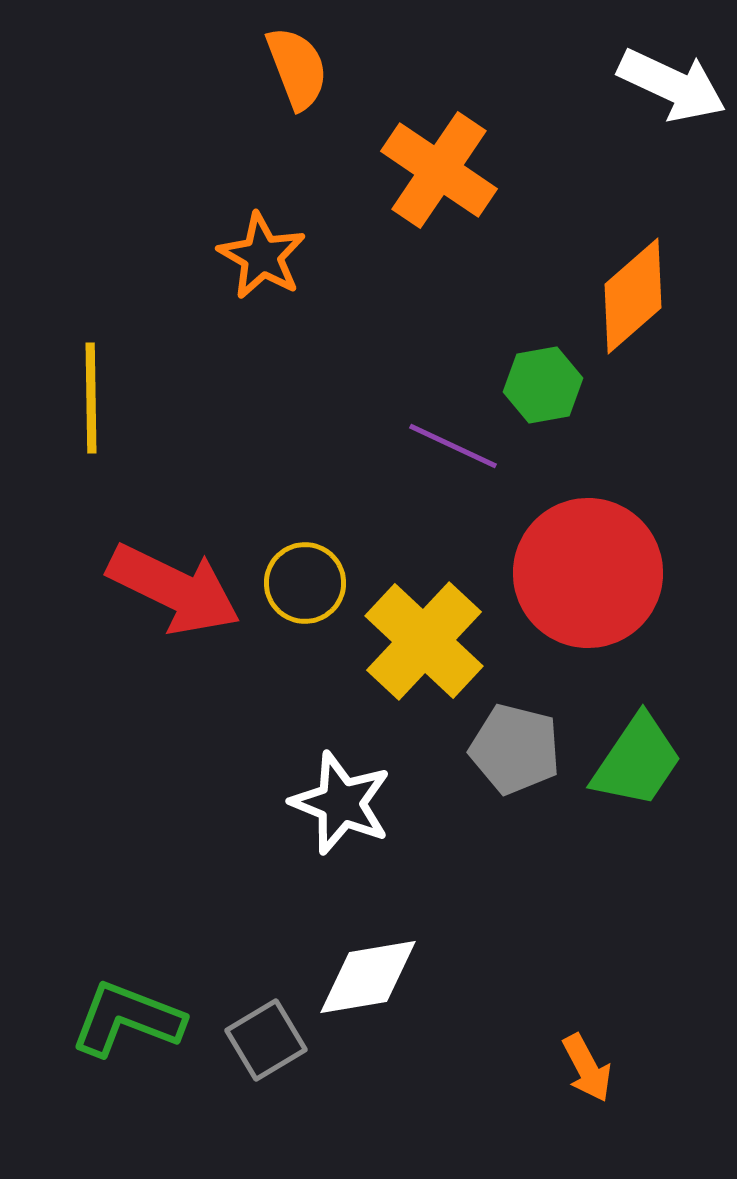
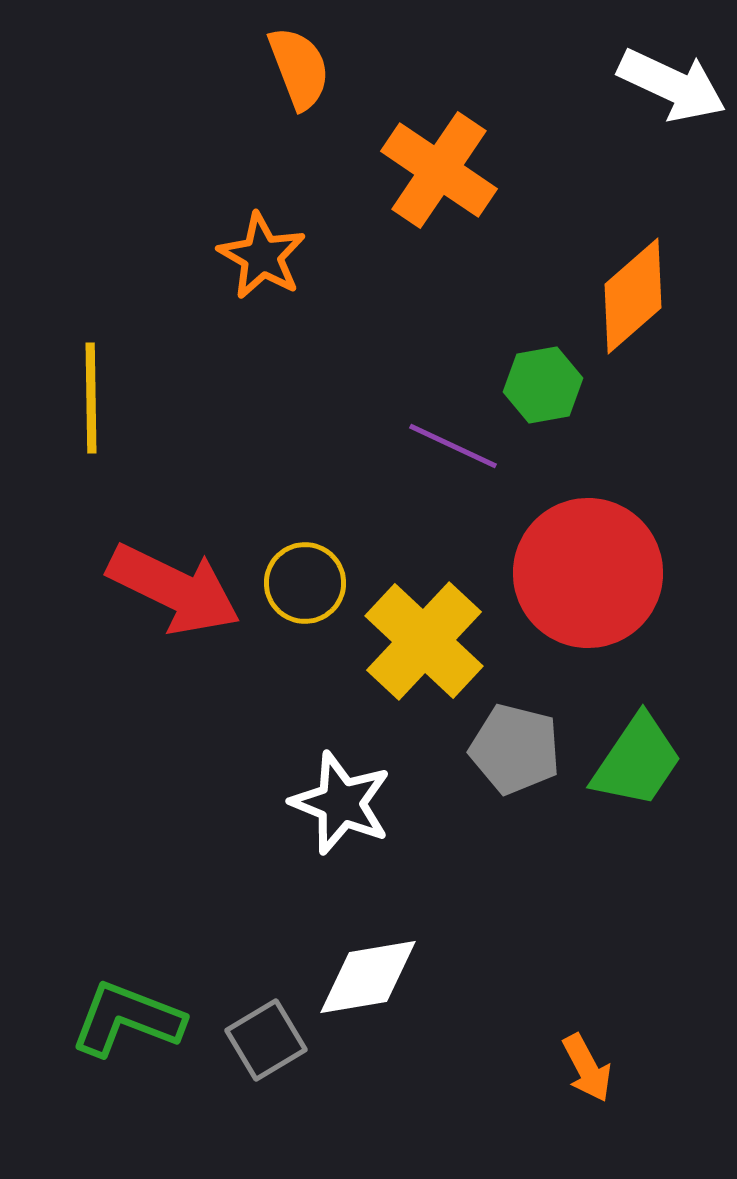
orange semicircle: moved 2 px right
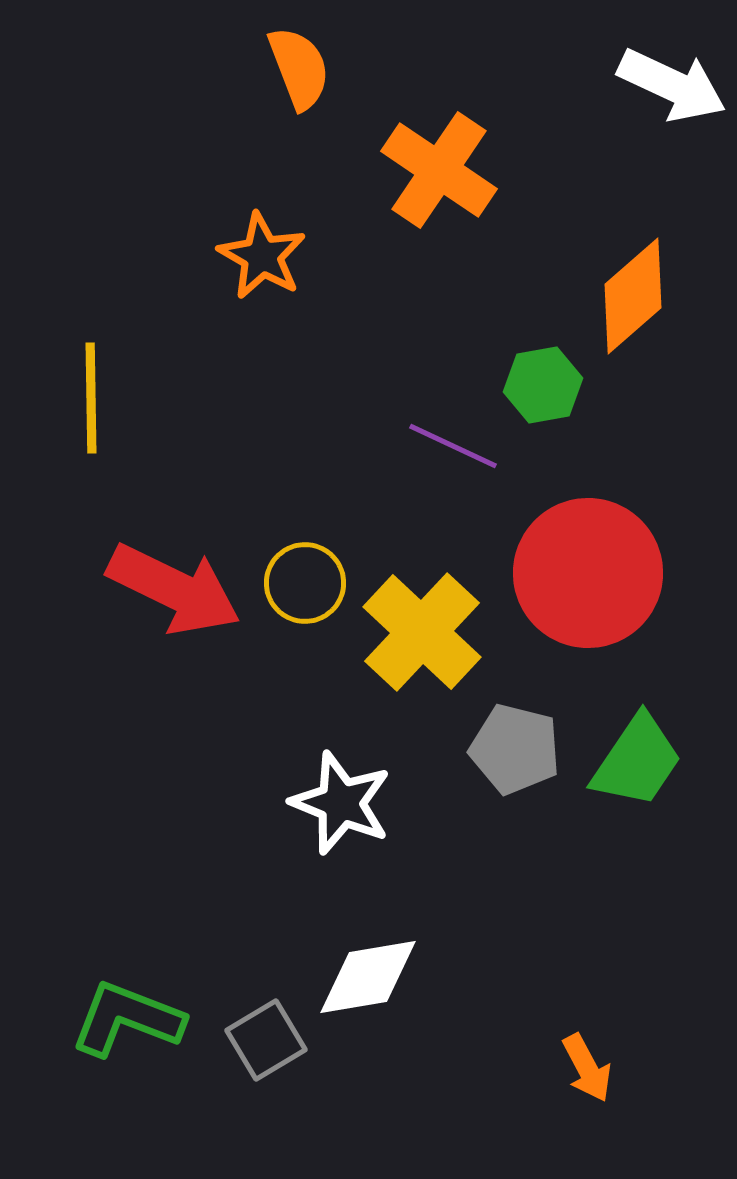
yellow cross: moved 2 px left, 9 px up
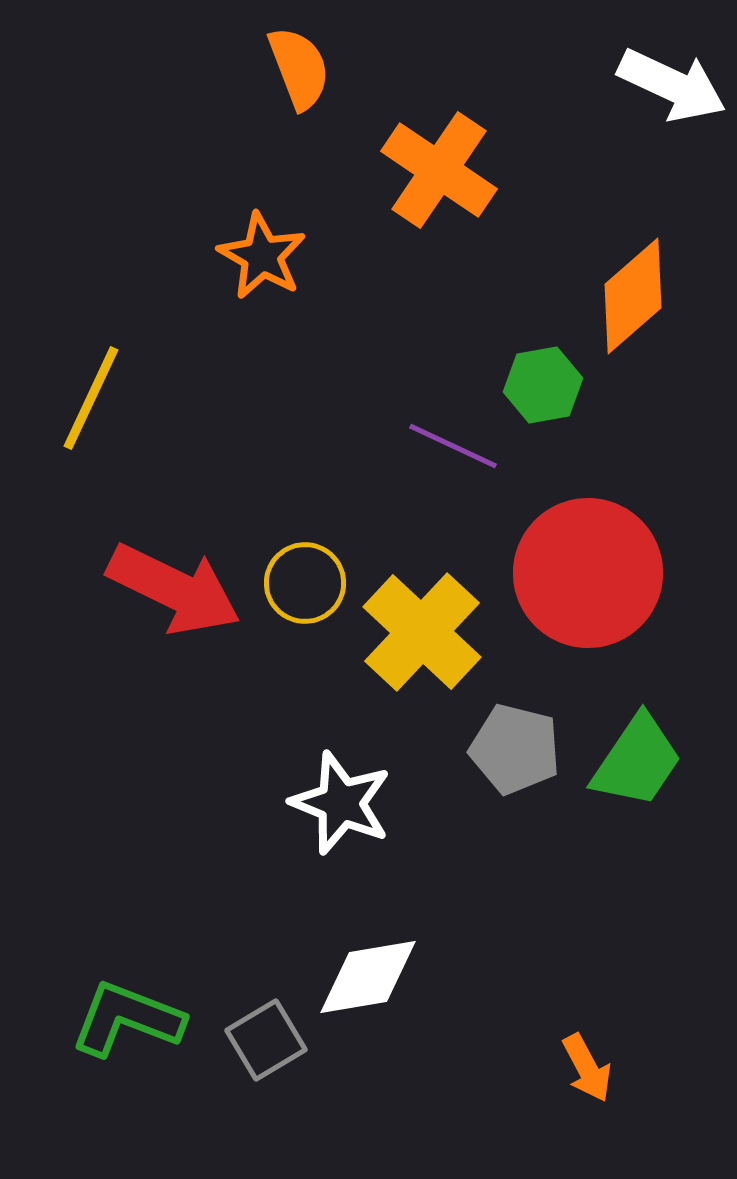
yellow line: rotated 26 degrees clockwise
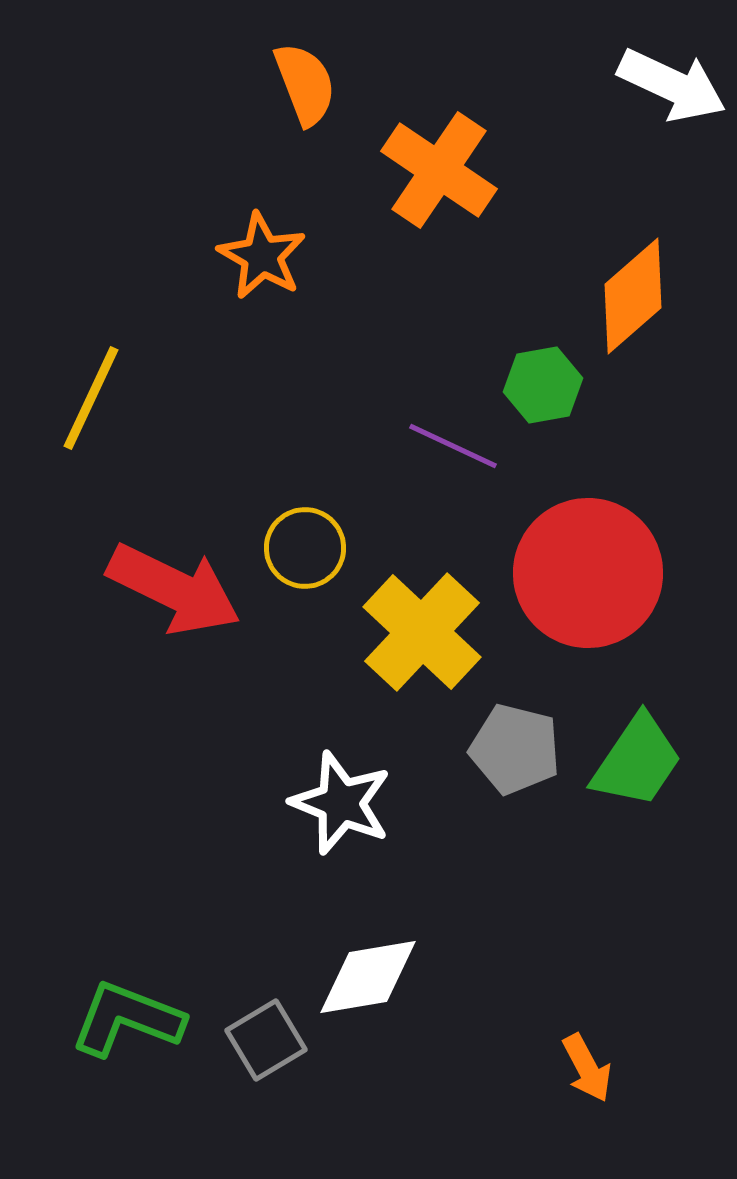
orange semicircle: moved 6 px right, 16 px down
yellow circle: moved 35 px up
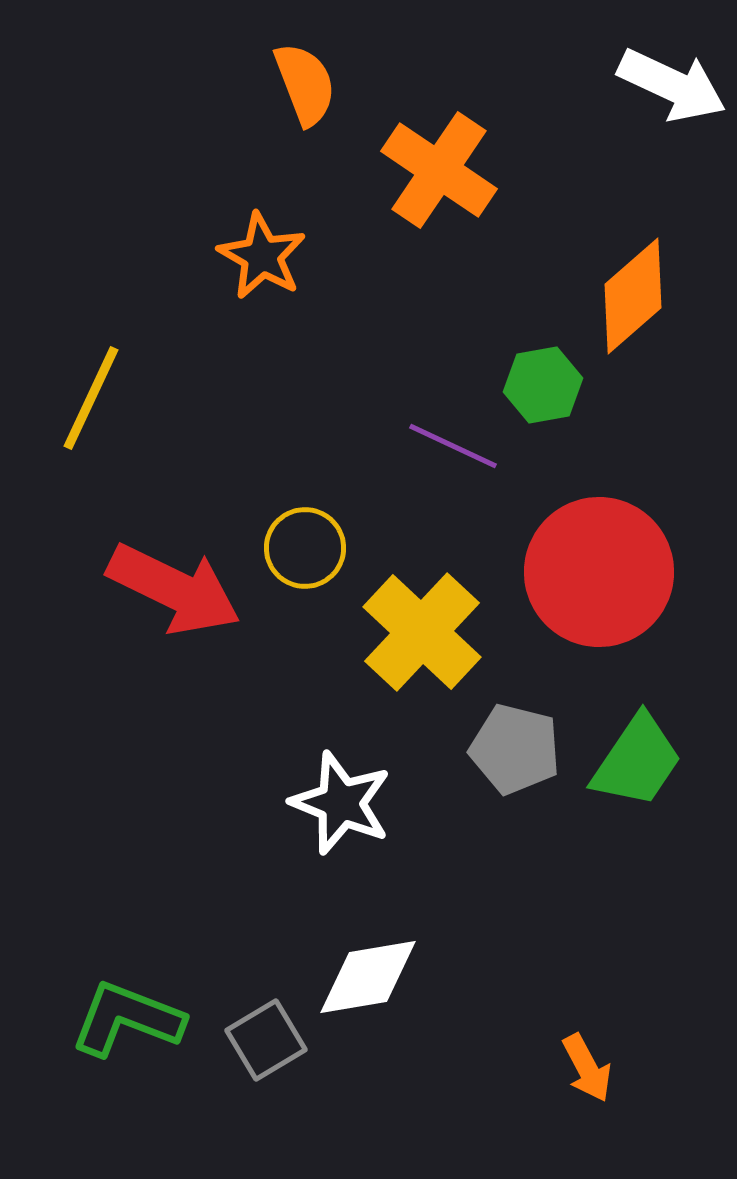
red circle: moved 11 px right, 1 px up
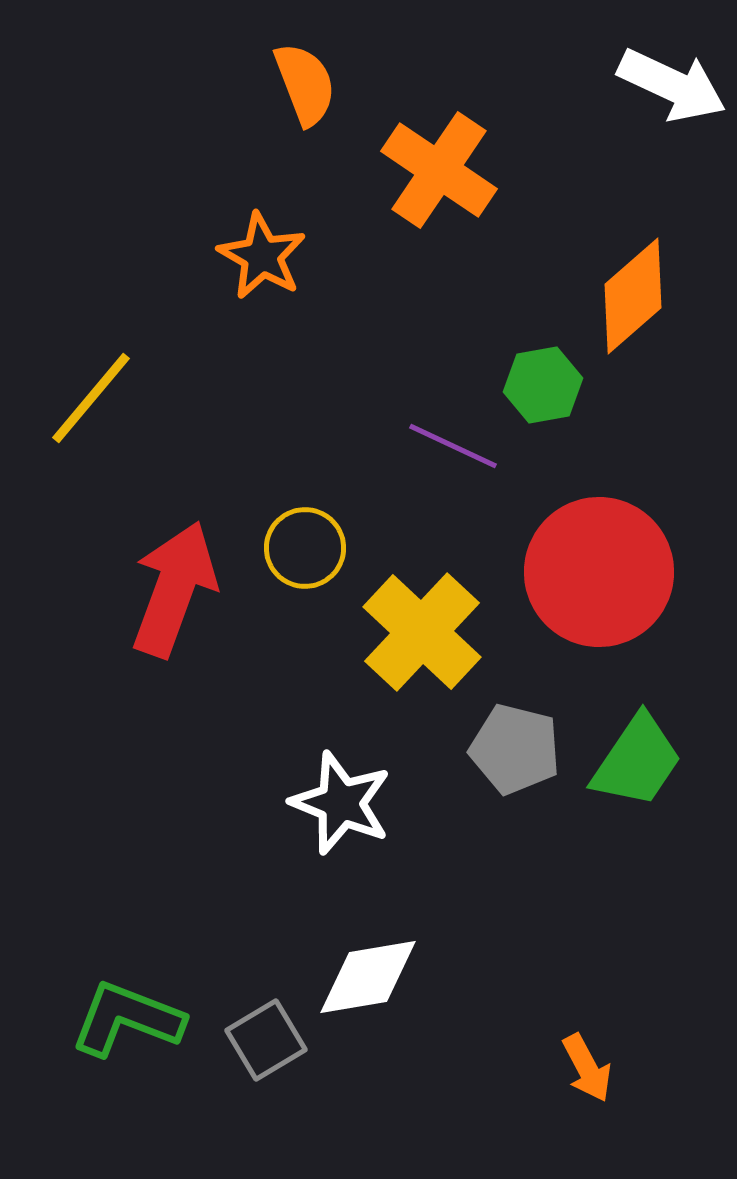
yellow line: rotated 15 degrees clockwise
red arrow: rotated 96 degrees counterclockwise
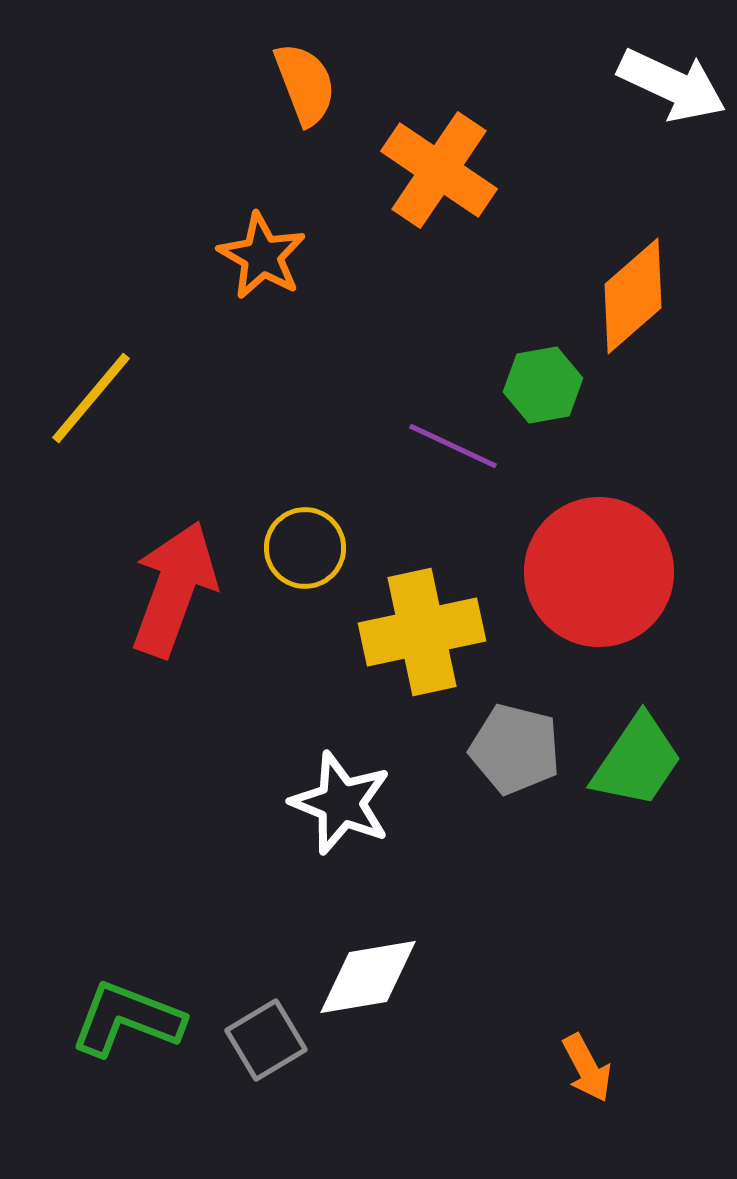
yellow cross: rotated 35 degrees clockwise
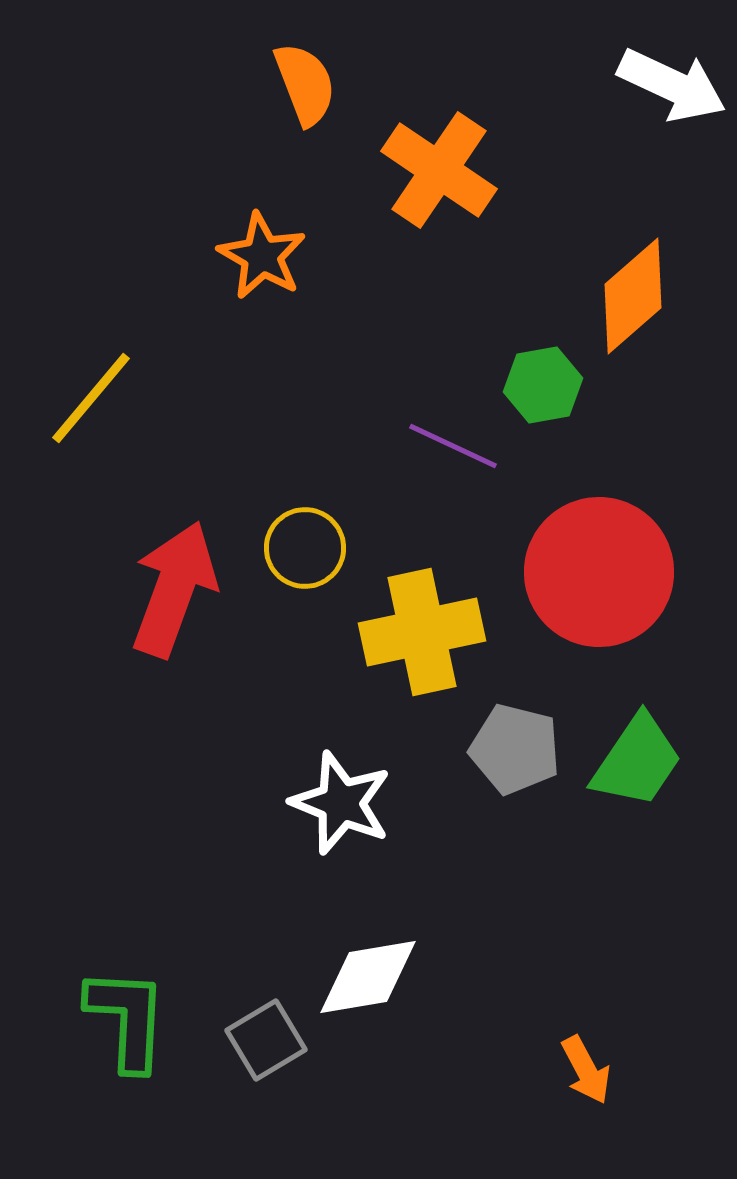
green L-shape: rotated 72 degrees clockwise
orange arrow: moved 1 px left, 2 px down
